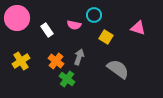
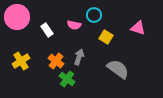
pink circle: moved 1 px up
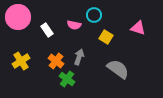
pink circle: moved 1 px right
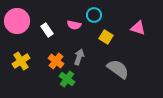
pink circle: moved 1 px left, 4 px down
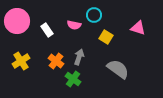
green cross: moved 6 px right
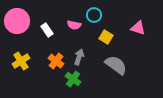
gray semicircle: moved 2 px left, 4 px up
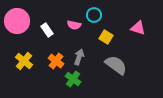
yellow cross: moved 3 px right; rotated 18 degrees counterclockwise
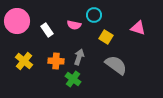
orange cross: rotated 35 degrees counterclockwise
